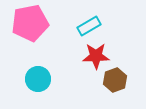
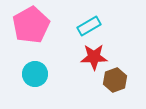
pink pentagon: moved 1 px right, 2 px down; rotated 18 degrees counterclockwise
red star: moved 2 px left, 1 px down
cyan circle: moved 3 px left, 5 px up
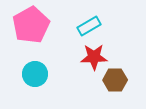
brown hexagon: rotated 20 degrees clockwise
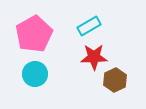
pink pentagon: moved 3 px right, 9 px down
brown hexagon: rotated 25 degrees counterclockwise
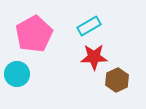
cyan circle: moved 18 px left
brown hexagon: moved 2 px right
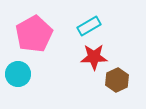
cyan circle: moved 1 px right
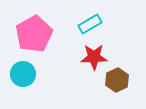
cyan rectangle: moved 1 px right, 2 px up
cyan circle: moved 5 px right
